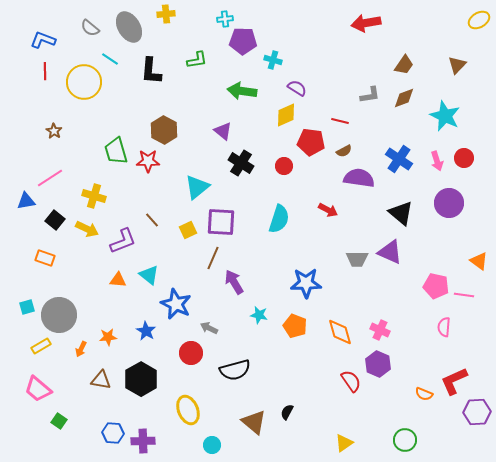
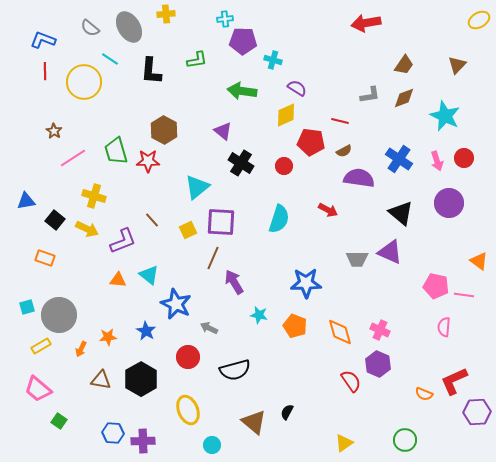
pink line at (50, 178): moved 23 px right, 20 px up
red circle at (191, 353): moved 3 px left, 4 px down
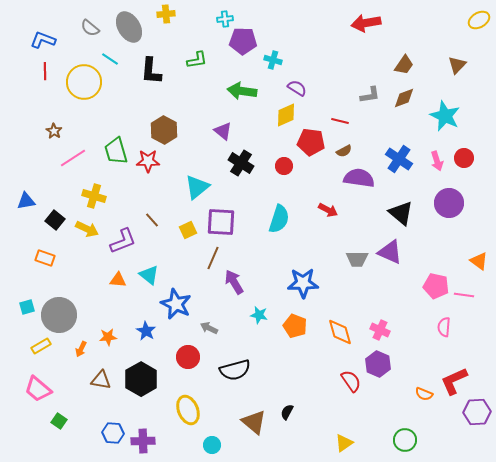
blue star at (306, 283): moved 3 px left
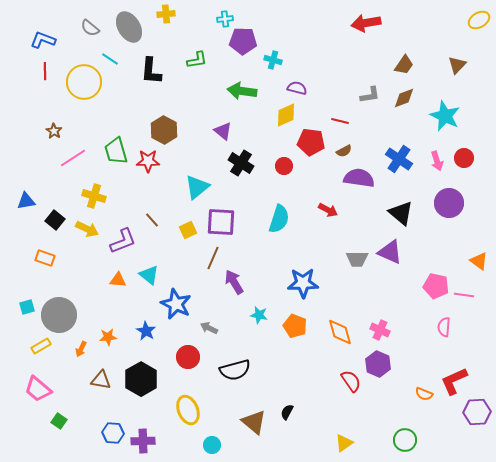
purple semicircle at (297, 88): rotated 18 degrees counterclockwise
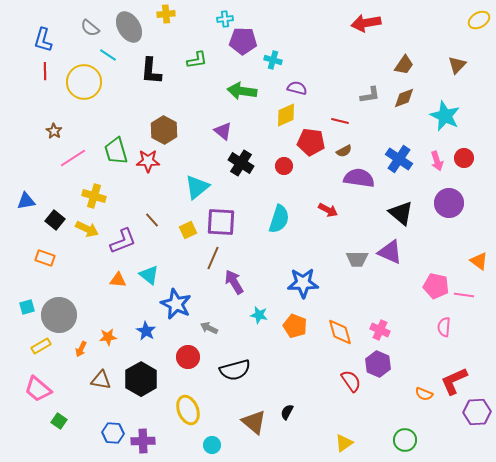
blue L-shape at (43, 40): rotated 95 degrees counterclockwise
cyan line at (110, 59): moved 2 px left, 4 px up
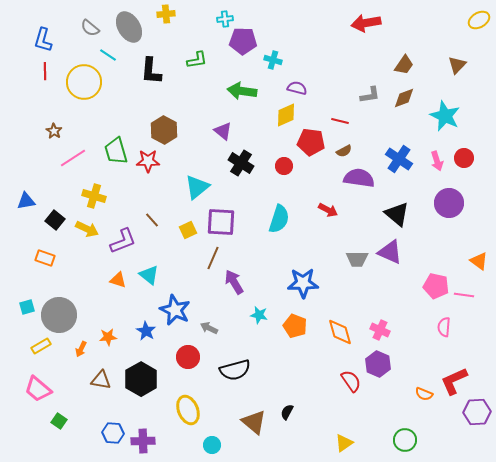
black triangle at (401, 213): moved 4 px left, 1 px down
orange triangle at (118, 280): rotated 12 degrees clockwise
blue star at (176, 304): moved 1 px left, 6 px down
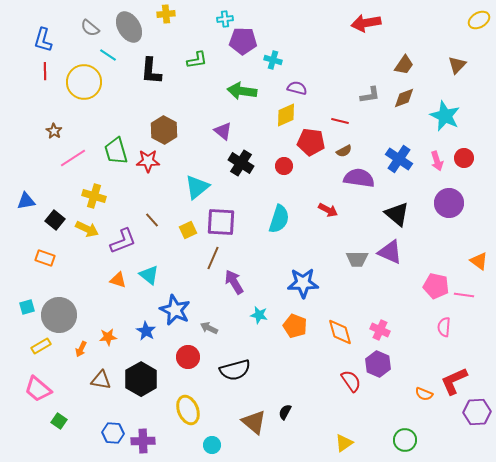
black semicircle at (287, 412): moved 2 px left
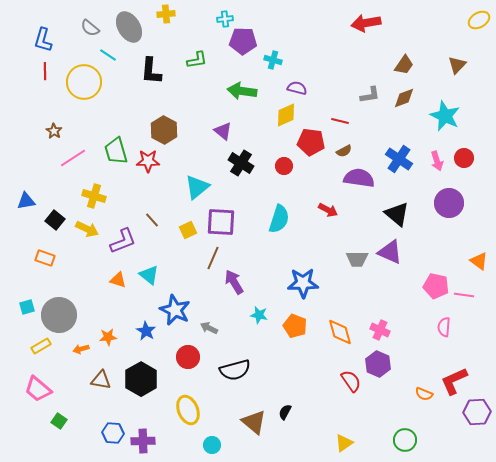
orange arrow at (81, 349): rotated 49 degrees clockwise
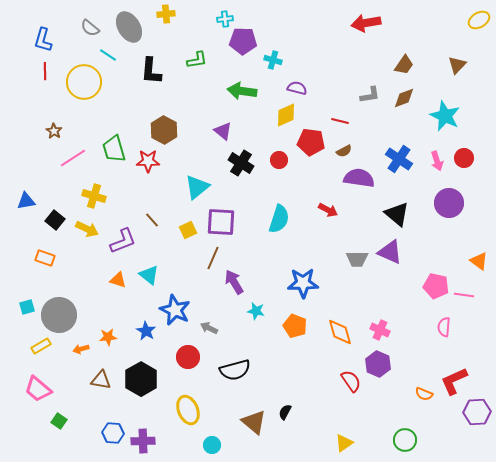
green trapezoid at (116, 151): moved 2 px left, 2 px up
red circle at (284, 166): moved 5 px left, 6 px up
cyan star at (259, 315): moved 3 px left, 4 px up
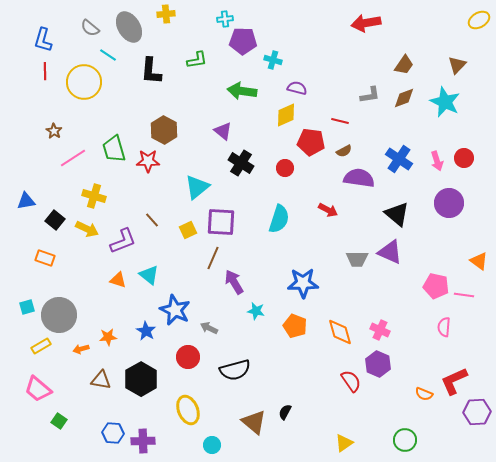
cyan star at (445, 116): moved 14 px up
red circle at (279, 160): moved 6 px right, 8 px down
